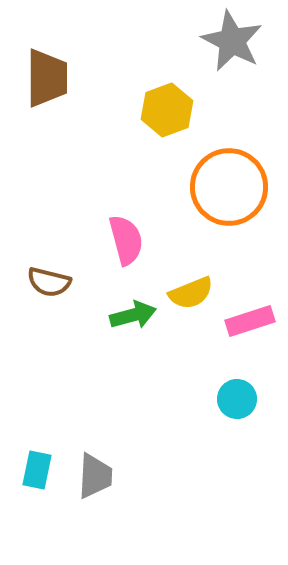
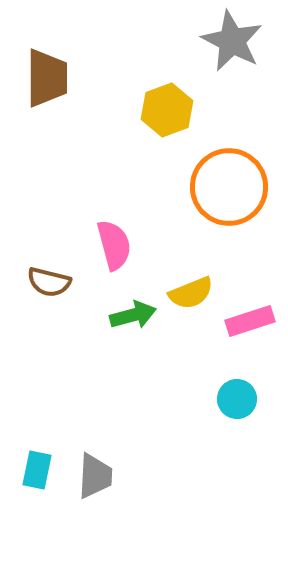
pink semicircle: moved 12 px left, 5 px down
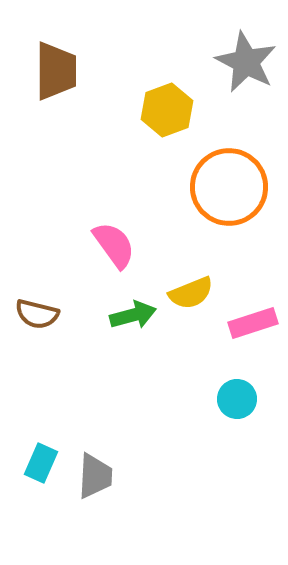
gray star: moved 14 px right, 21 px down
brown trapezoid: moved 9 px right, 7 px up
pink semicircle: rotated 21 degrees counterclockwise
brown semicircle: moved 12 px left, 32 px down
pink rectangle: moved 3 px right, 2 px down
cyan rectangle: moved 4 px right, 7 px up; rotated 12 degrees clockwise
